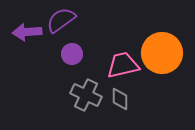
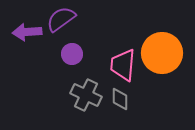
purple semicircle: moved 1 px up
pink trapezoid: rotated 72 degrees counterclockwise
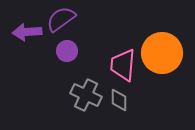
purple circle: moved 5 px left, 3 px up
gray diamond: moved 1 px left, 1 px down
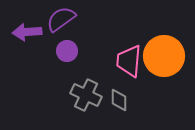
orange circle: moved 2 px right, 3 px down
pink trapezoid: moved 6 px right, 4 px up
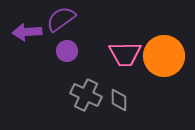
pink trapezoid: moved 4 px left, 7 px up; rotated 96 degrees counterclockwise
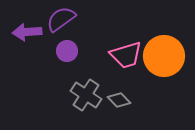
pink trapezoid: moved 1 px right, 1 px down; rotated 16 degrees counterclockwise
gray cross: rotated 8 degrees clockwise
gray diamond: rotated 45 degrees counterclockwise
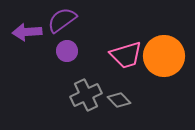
purple semicircle: moved 1 px right, 1 px down
gray cross: rotated 32 degrees clockwise
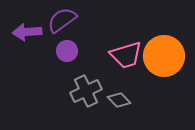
gray cross: moved 4 px up
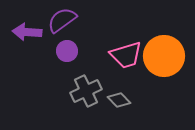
purple arrow: rotated 8 degrees clockwise
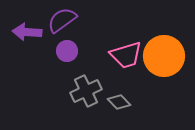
gray diamond: moved 2 px down
